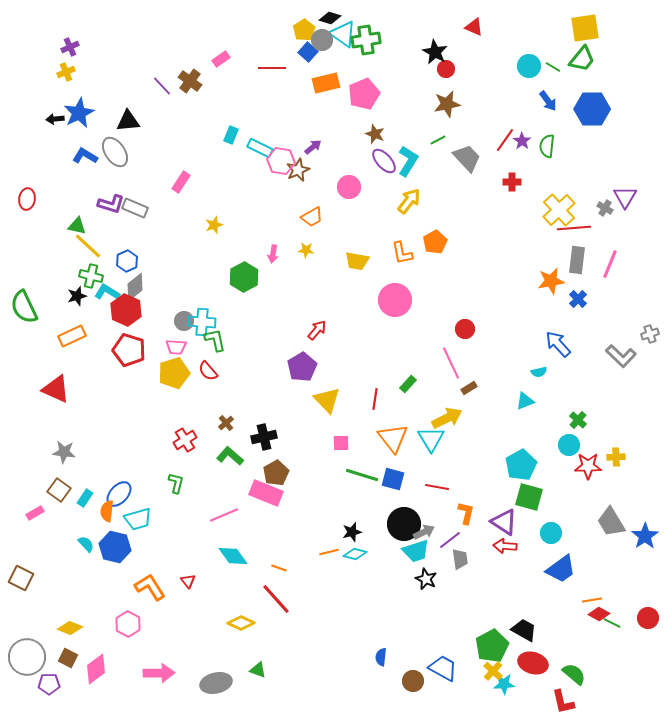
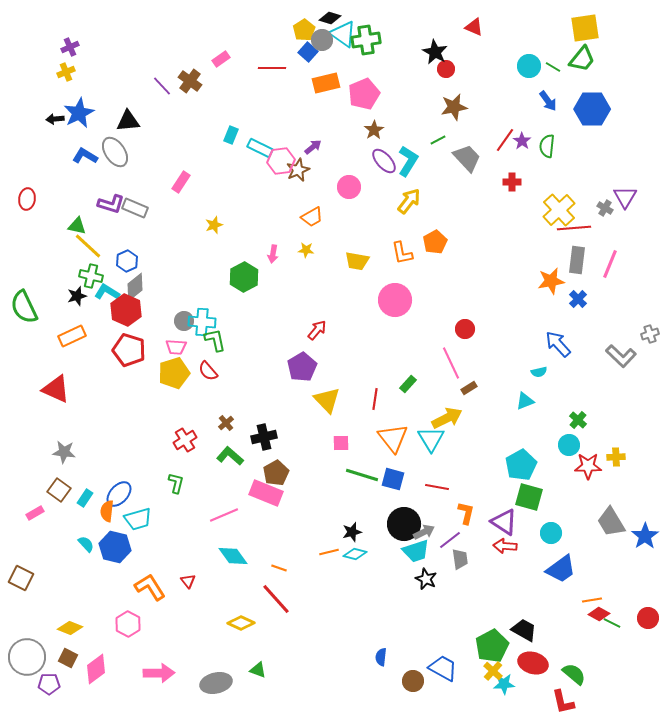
brown star at (447, 104): moved 7 px right, 3 px down
brown star at (375, 134): moved 1 px left, 4 px up; rotated 18 degrees clockwise
pink hexagon at (281, 161): rotated 16 degrees counterclockwise
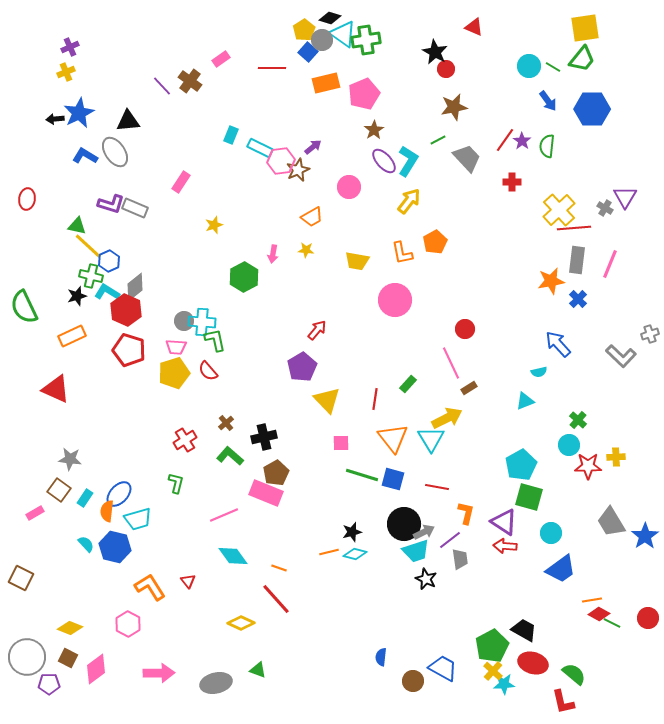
blue hexagon at (127, 261): moved 18 px left
gray star at (64, 452): moved 6 px right, 7 px down
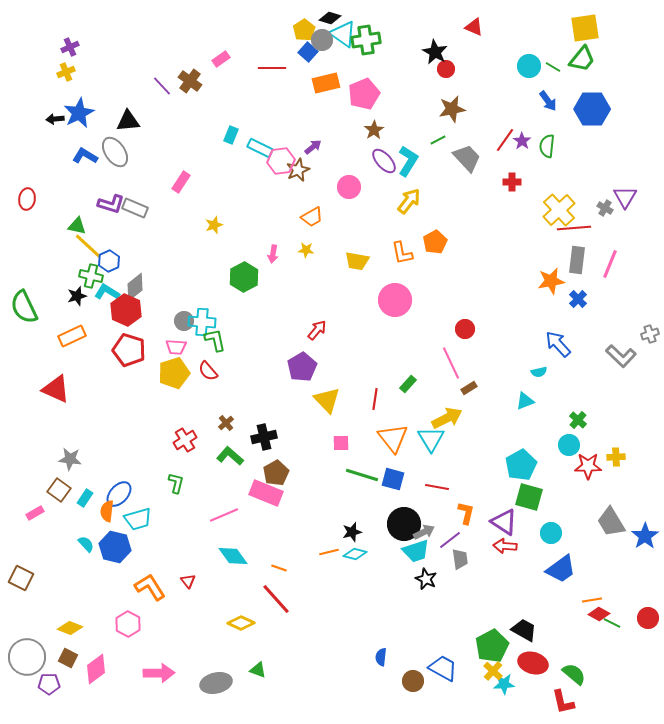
brown star at (454, 107): moved 2 px left, 2 px down
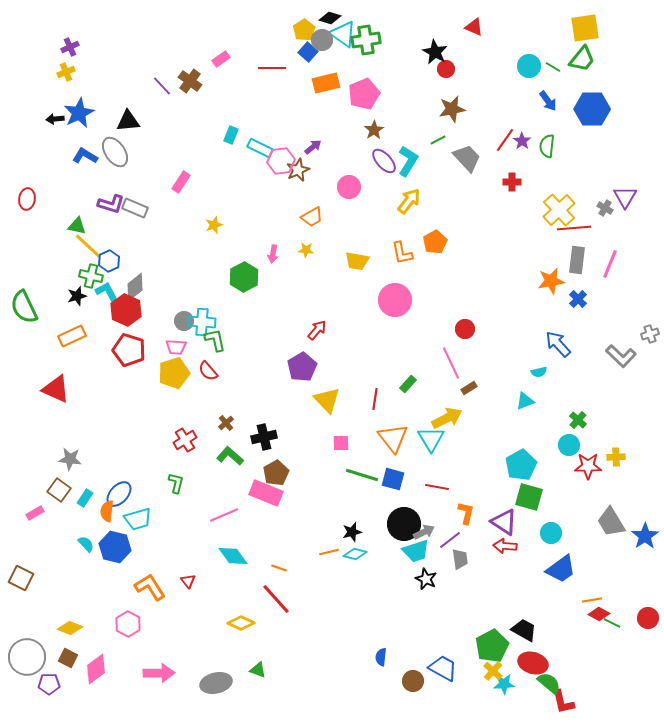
cyan L-shape at (107, 292): rotated 30 degrees clockwise
green semicircle at (574, 674): moved 25 px left, 9 px down
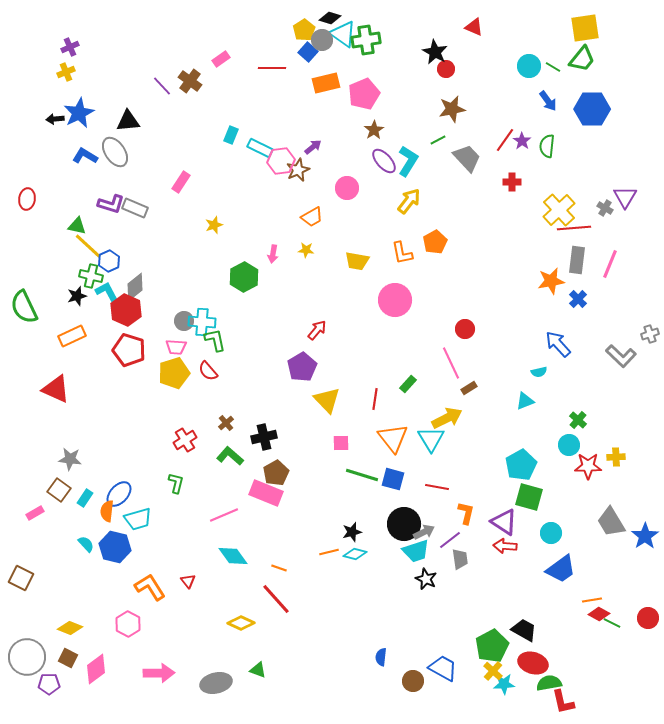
pink circle at (349, 187): moved 2 px left, 1 px down
green semicircle at (549, 683): rotated 50 degrees counterclockwise
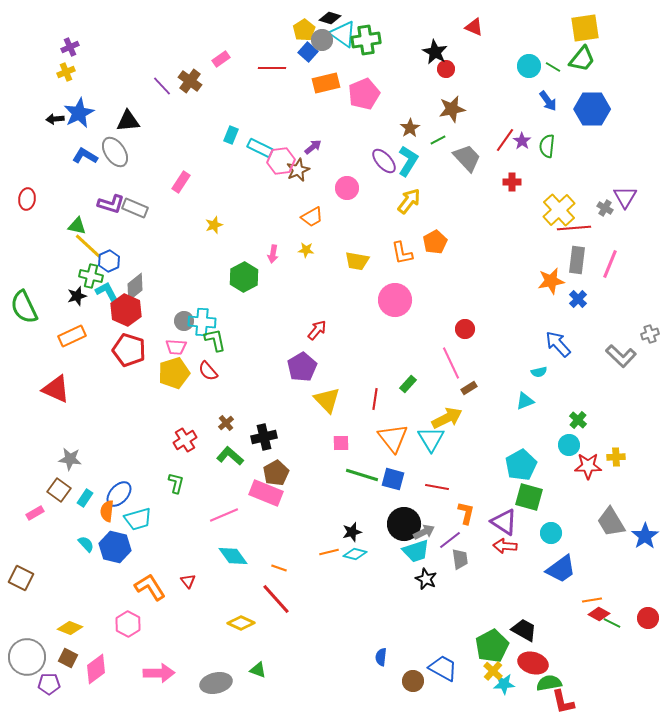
brown star at (374, 130): moved 36 px right, 2 px up
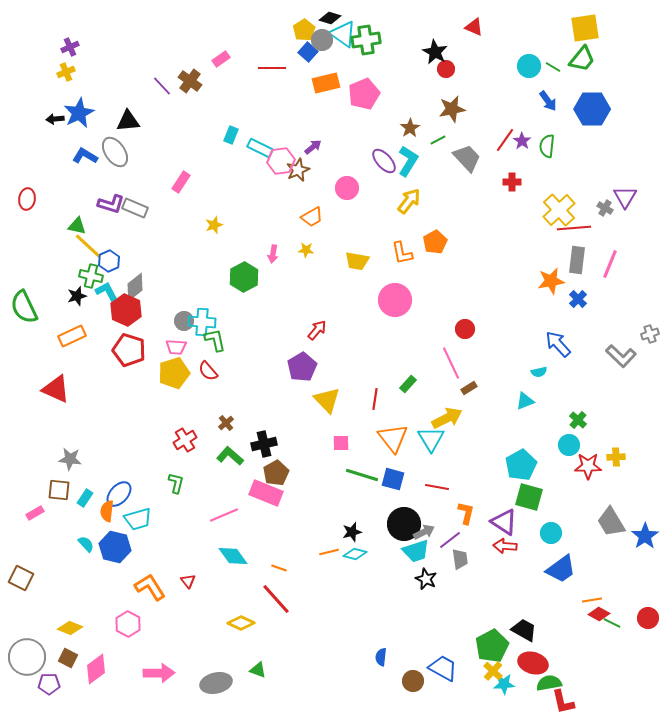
black cross at (264, 437): moved 7 px down
brown square at (59, 490): rotated 30 degrees counterclockwise
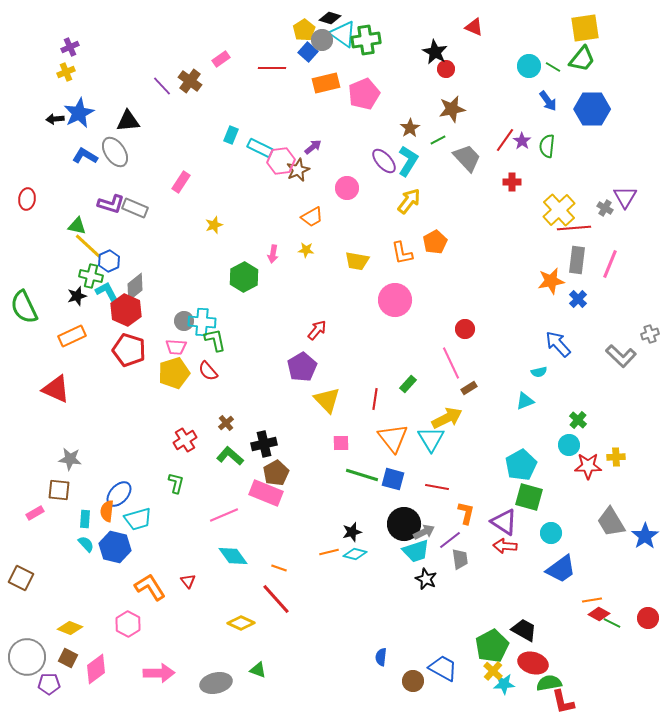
cyan rectangle at (85, 498): moved 21 px down; rotated 30 degrees counterclockwise
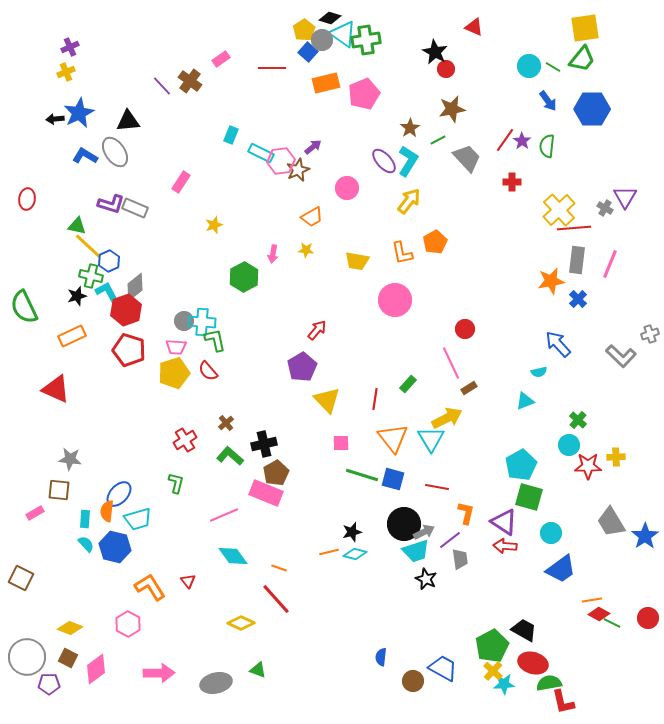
cyan rectangle at (260, 148): moved 1 px right, 5 px down
red hexagon at (126, 310): rotated 16 degrees clockwise
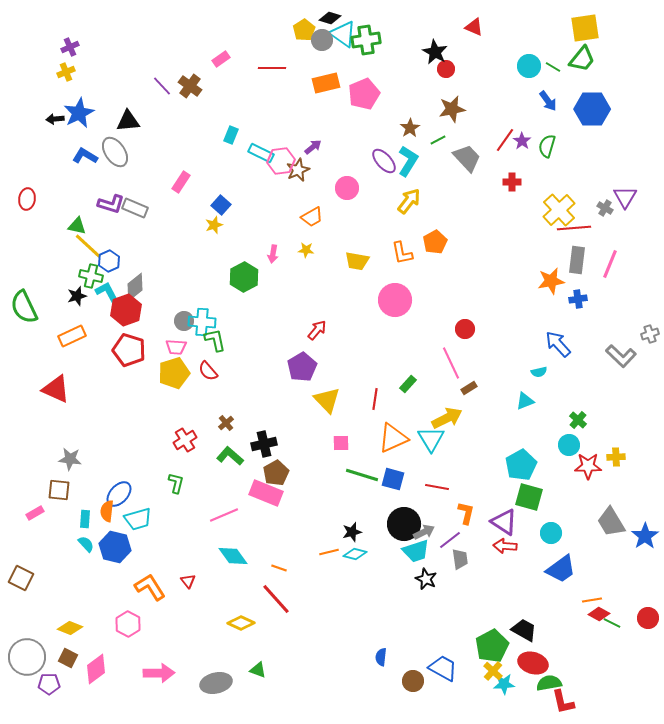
blue square at (308, 52): moved 87 px left, 153 px down
brown cross at (190, 81): moved 5 px down
green semicircle at (547, 146): rotated 10 degrees clockwise
blue cross at (578, 299): rotated 36 degrees clockwise
orange triangle at (393, 438): rotated 44 degrees clockwise
